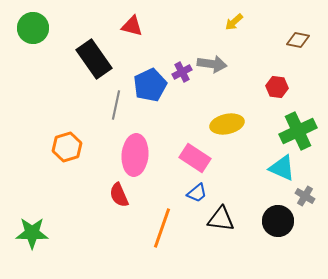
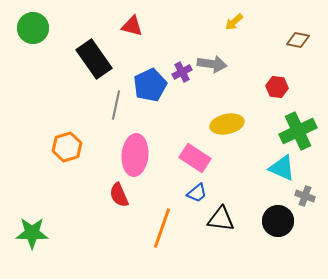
gray cross: rotated 12 degrees counterclockwise
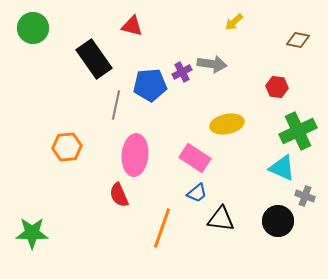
blue pentagon: rotated 20 degrees clockwise
orange hexagon: rotated 12 degrees clockwise
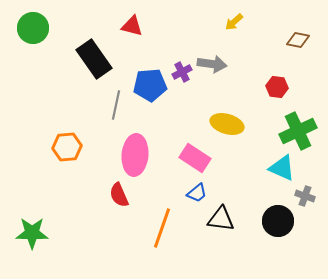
yellow ellipse: rotated 28 degrees clockwise
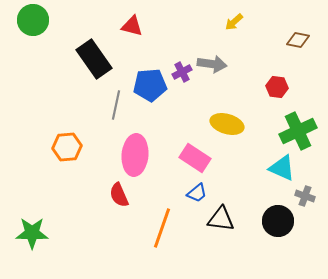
green circle: moved 8 px up
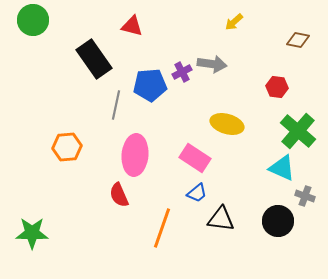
green cross: rotated 24 degrees counterclockwise
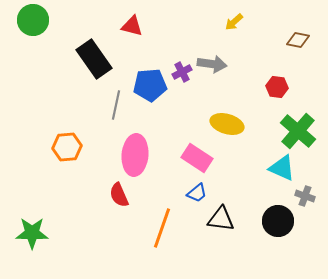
pink rectangle: moved 2 px right
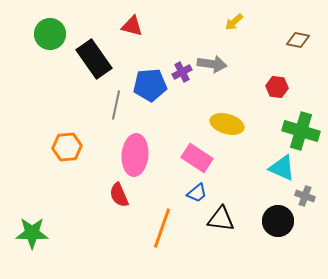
green circle: moved 17 px right, 14 px down
green cross: moved 3 px right; rotated 24 degrees counterclockwise
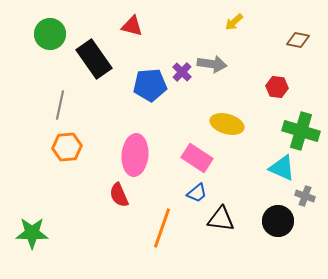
purple cross: rotated 18 degrees counterclockwise
gray line: moved 56 px left
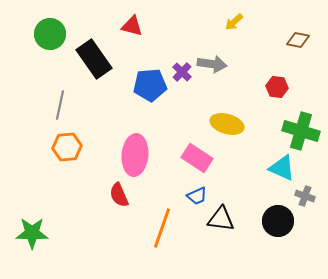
blue trapezoid: moved 3 px down; rotated 15 degrees clockwise
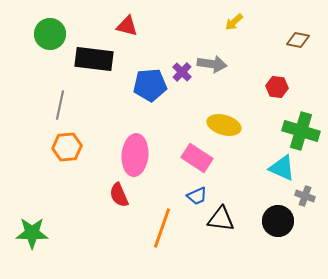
red triangle: moved 5 px left
black rectangle: rotated 48 degrees counterclockwise
yellow ellipse: moved 3 px left, 1 px down
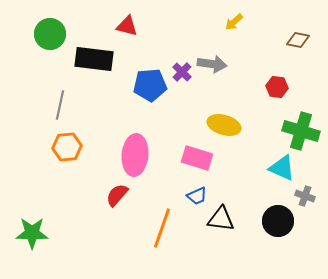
pink rectangle: rotated 16 degrees counterclockwise
red semicircle: moved 2 px left; rotated 65 degrees clockwise
